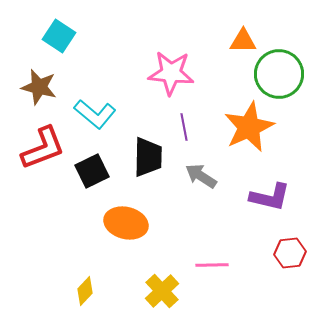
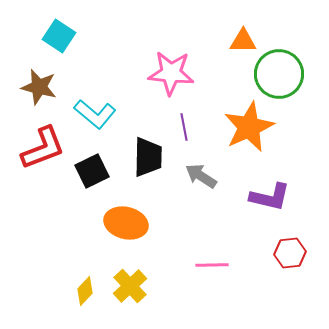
yellow cross: moved 32 px left, 5 px up
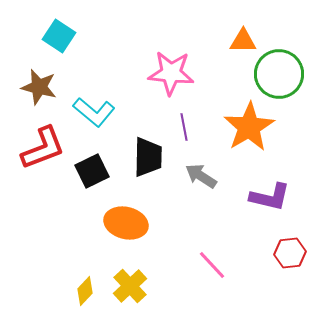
cyan L-shape: moved 1 px left, 2 px up
orange star: rotated 6 degrees counterclockwise
pink line: rotated 48 degrees clockwise
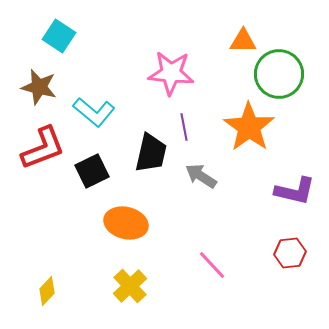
orange star: rotated 6 degrees counterclockwise
black trapezoid: moved 3 px right, 4 px up; rotated 12 degrees clockwise
purple L-shape: moved 25 px right, 6 px up
yellow diamond: moved 38 px left
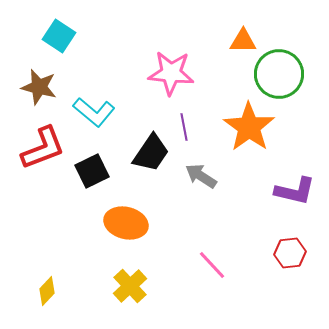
black trapezoid: rotated 21 degrees clockwise
